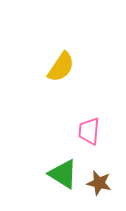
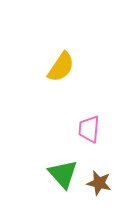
pink trapezoid: moved 2 px up
green triangle: rotated 16 degrees clockwise
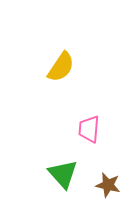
brown star: moved 9 px right, 2 px down
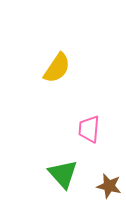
yellow semicircle: moved 4 px left, 1 px down
brown star: moved 1 px right, 1 px down
